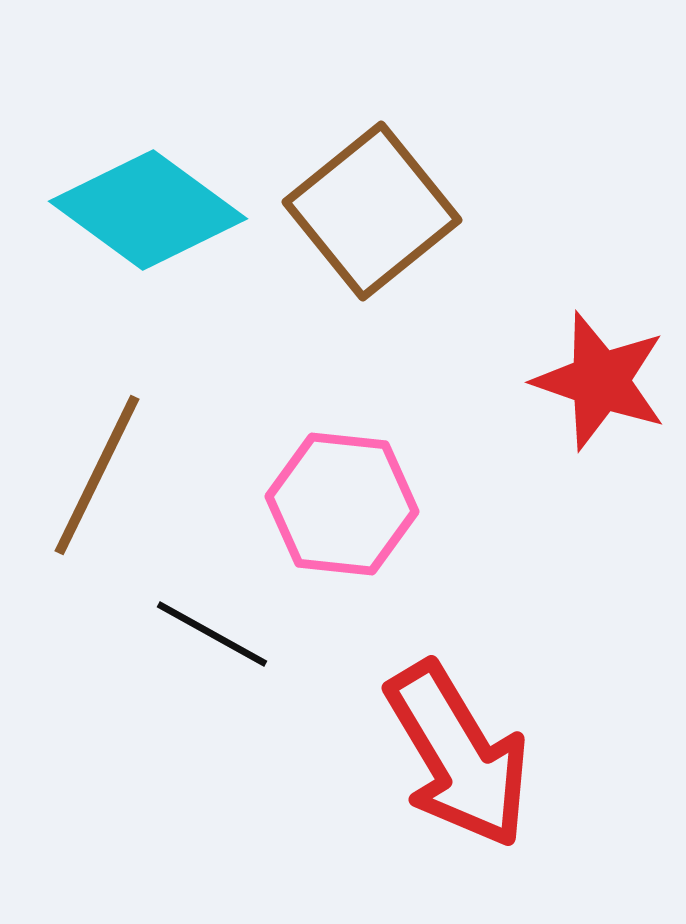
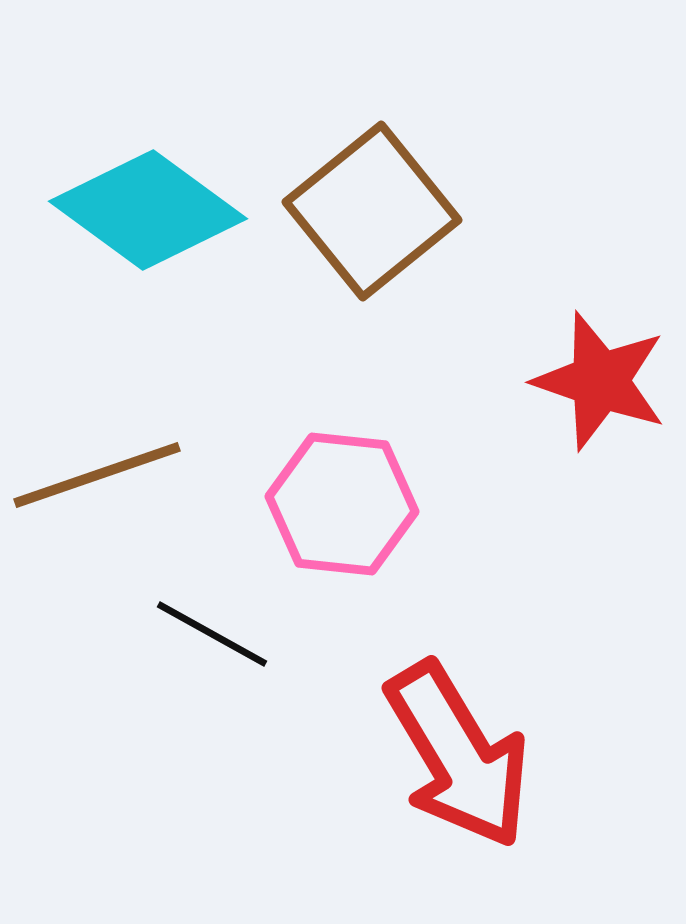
brown line: rotated 45 degrees clockwise
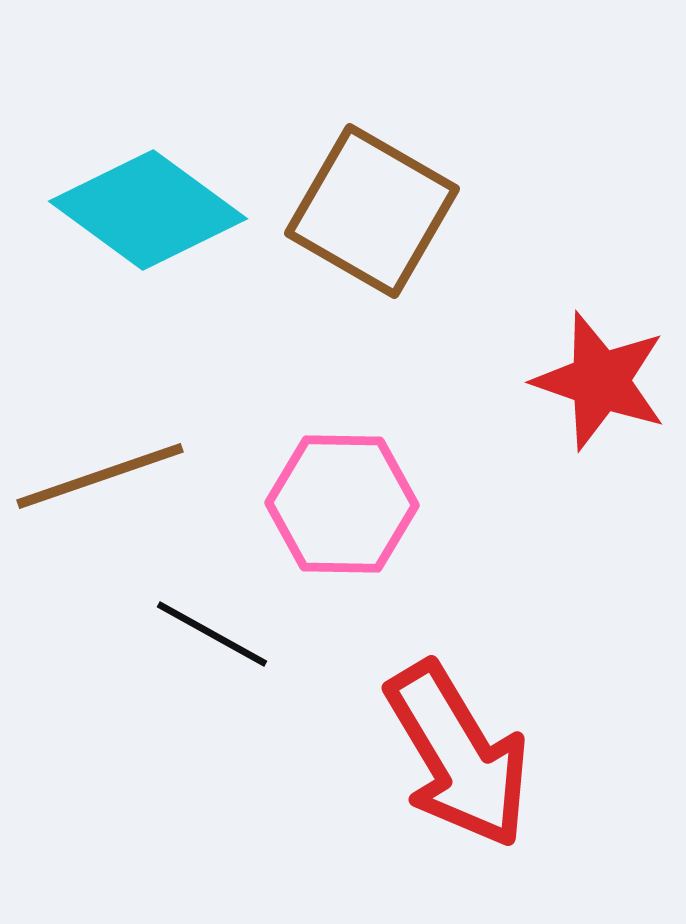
brown square: rotated 21 degrees counterclockwise
brown line: moved 3 px right, 1 px down
pink hexagon: rotated 5 degrees counterclockwise
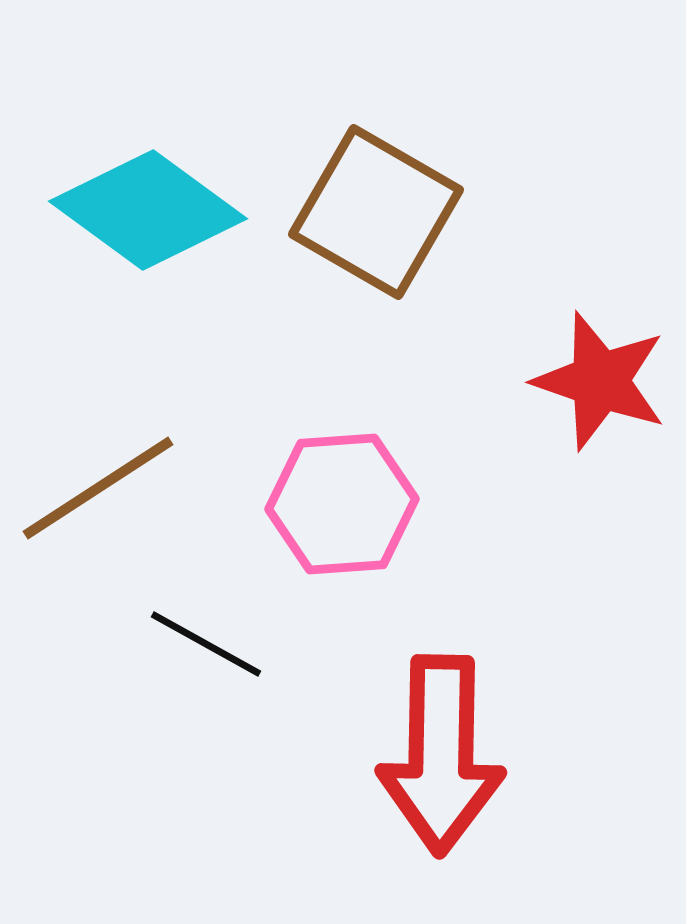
brown square: moved 4 px right, 1 px down
brown line: moved 2 px left, 12 px down; rotated 14 degrees counterclockwise
pink hexagon: rotated 5 degrees counterclockwise
black line: moved 6 px left, 10 px down
red arrow: moved 17 px left; rotated 32 degrees clockwise
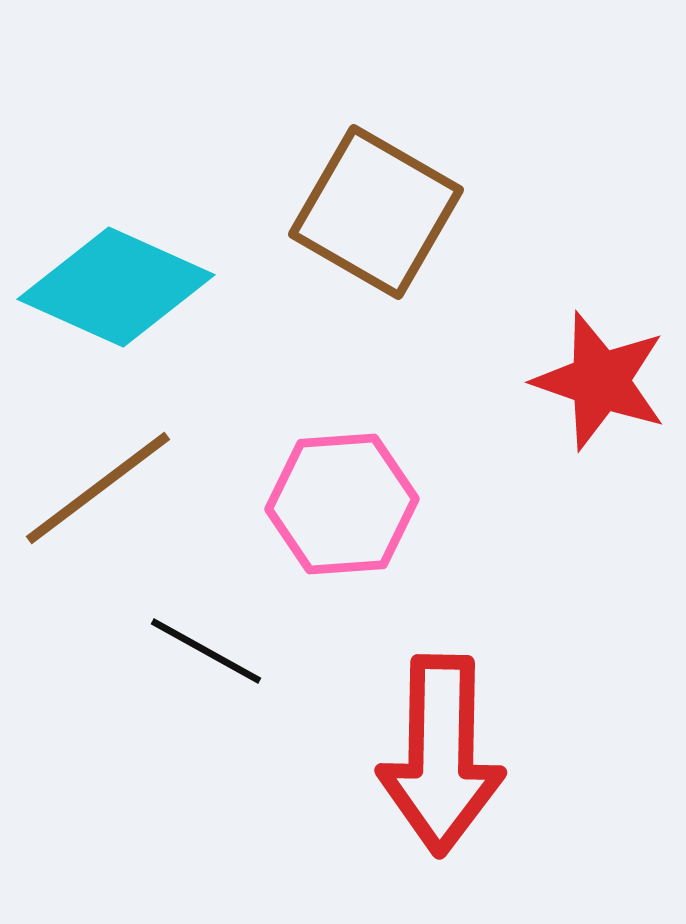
cyan diamond: moved 32 px left, 77 px down; rotated 12 degrees counterclockwise
brown line: rotated 4 degrees counterclockwise
black line: moved 7 px down
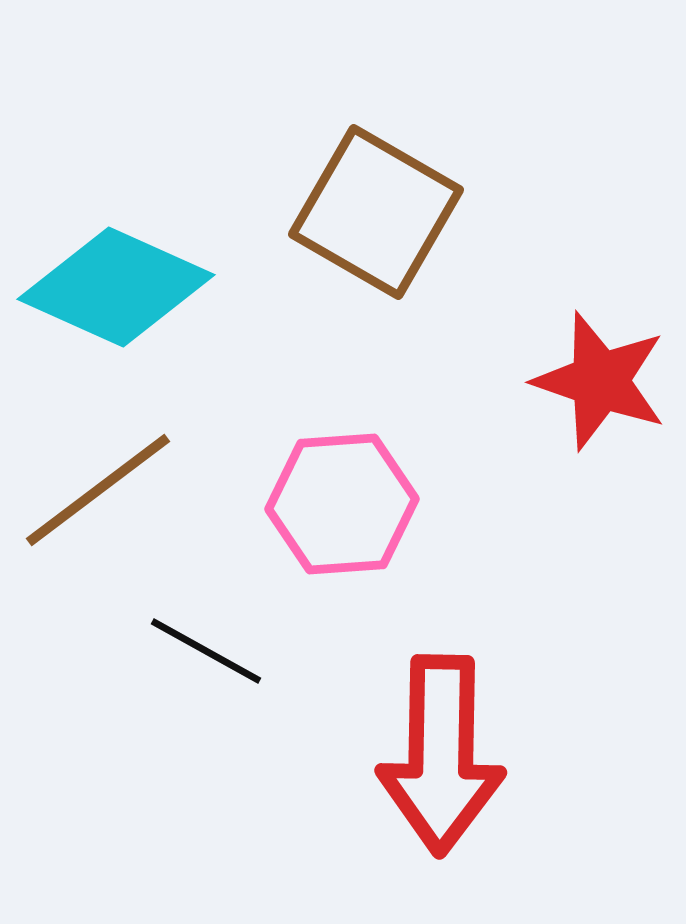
brown line: moved 2 px down
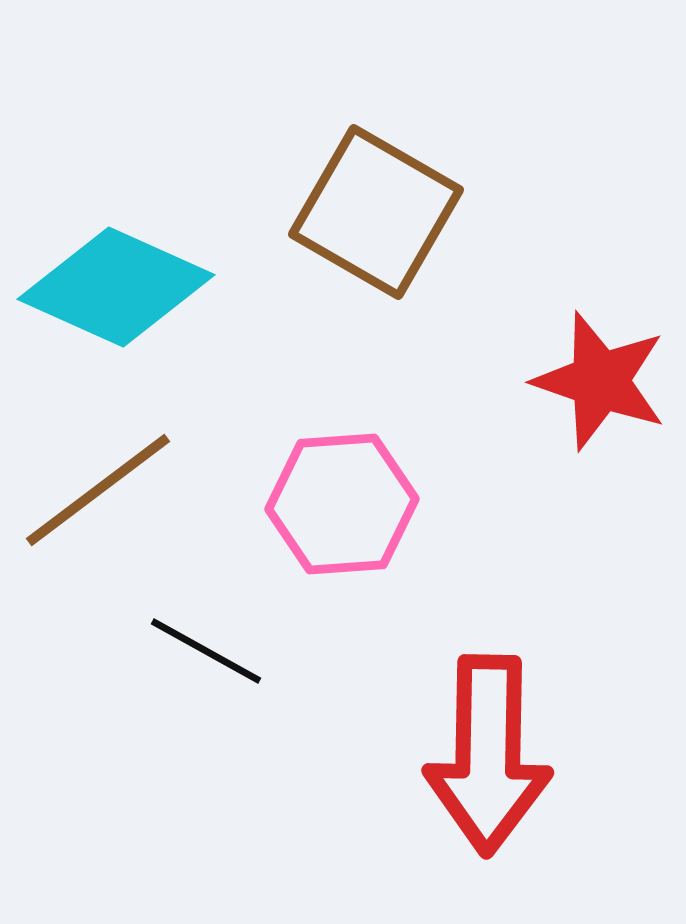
red arrow: moved 47 px right
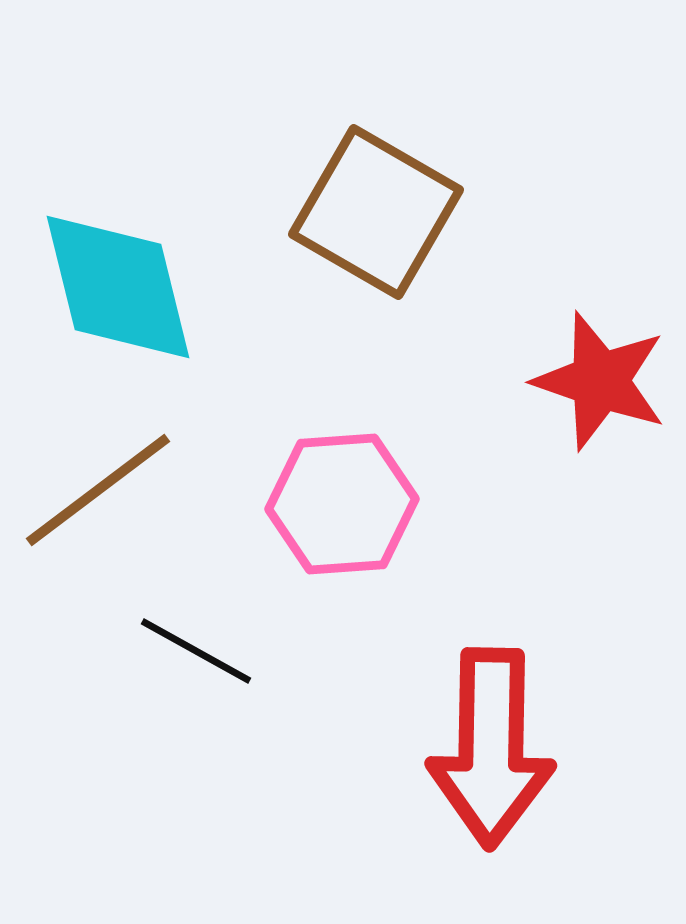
cyan diamond: moved 2 px right; rotated 52 degrees clockwise
black line: moved 10 px left
red arrow: moved 3 px right, 7 px up
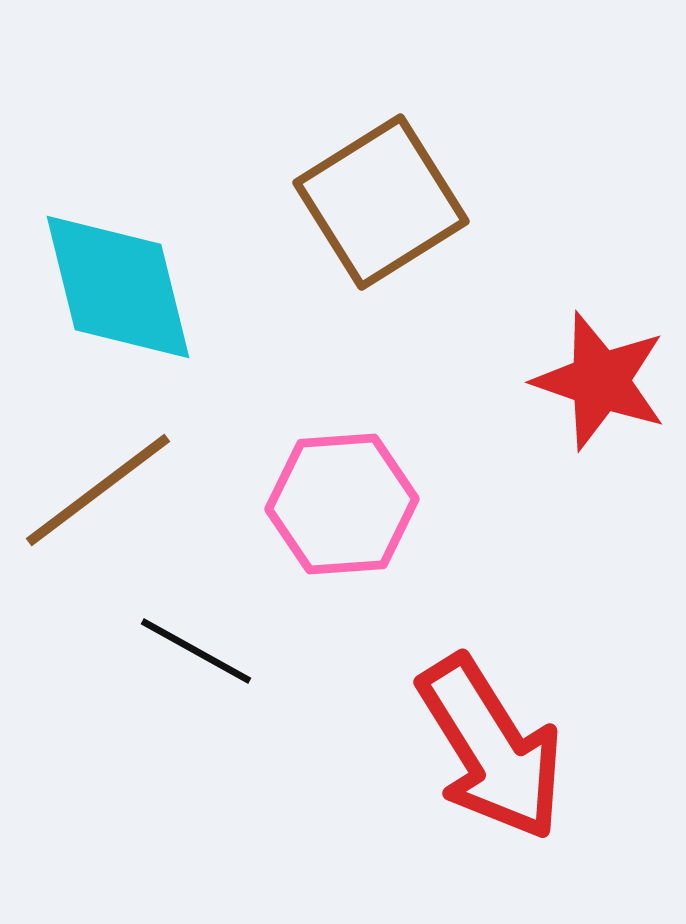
brown square: moved 5 px right, 10 px up; rotated 28 degrees clockwise
red arrow: rotated 33 degrees counterclockwise
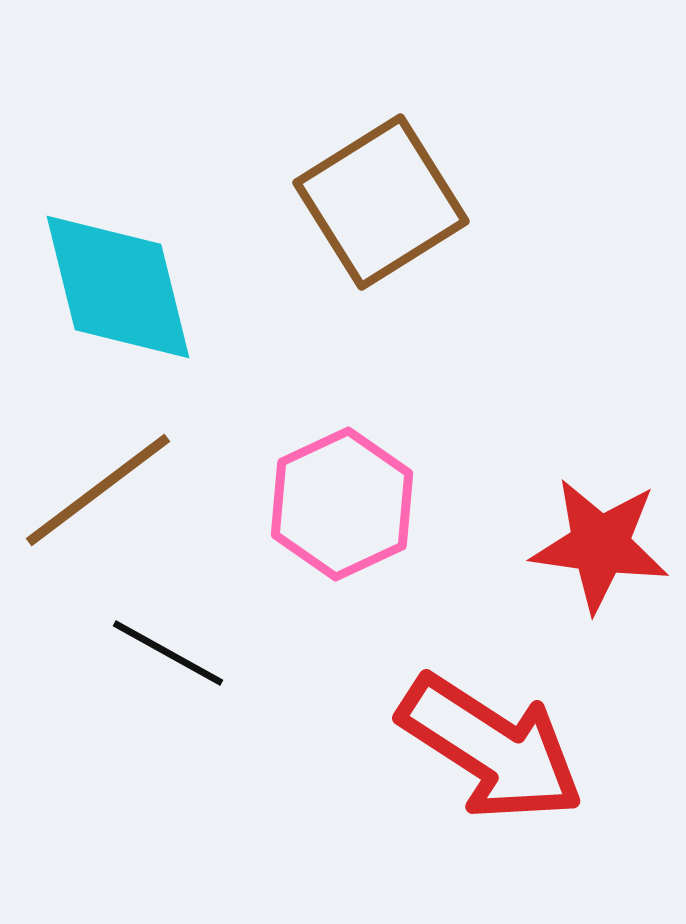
red star: moved 164 px down; rotated 11 degrees counterclockwise
pink hexagon: rotated 21 degrees counterclockwise
black line: moved 28 px left, 2 px down
red arrow: rotated 25 degrees counterclockwise
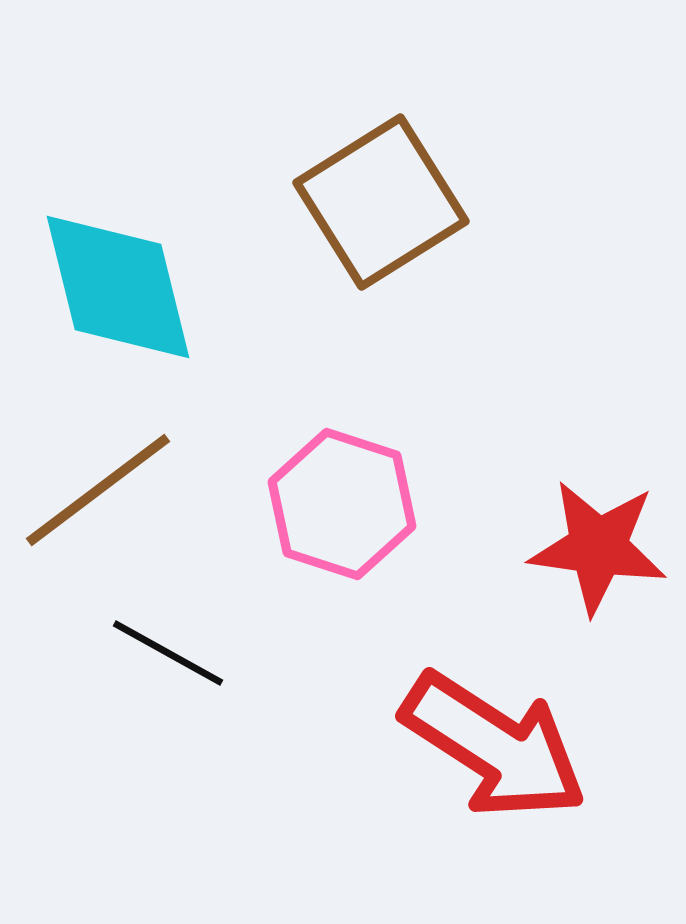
pink hexagon: rotated 17 degrees counterclockwise
red star: moved 2 px left, 2 px down
red arrow: moved 3 px right, 2 px up
